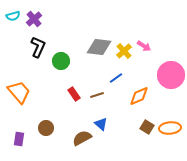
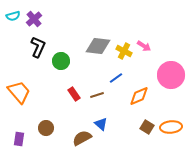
gray diamond: moved 1 px left, 1 px up
yellow cross: rotated 21 degrees counterclockwise
orange ellipse: moved 1 px right, 1 px up
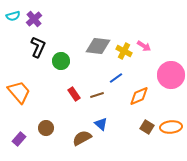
purple rectangle: rotated 32 degrees clockwise
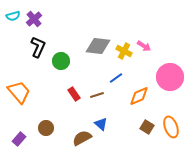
pink circle: moved 1 px left, 2 px down
orange ellipse: rotated 75 degrees clockwise
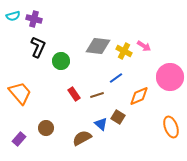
purple cross: rotated 35 degrees counterclockwise
orange trapezoid: moved 1 px right, 1 px down
brown square: moved 29 px left, 10 px up
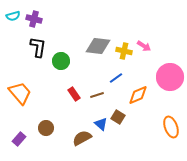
black L-shape: rotated 15 degrees counterclockwise
yellow cross: rotated 14 degrees counterclockwise
orange diamond: moved 1 px left, 1 px up
